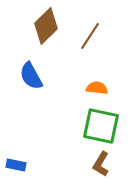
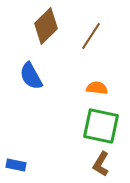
brown line: moved 1 px right
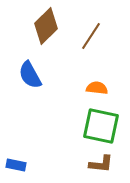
blue semicircle: moved 1 px left, 1 px up
brown L-shape: rotated 115 degrees counterclockwise
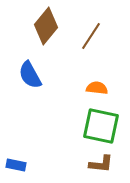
brown diamond: rotated 6 degrees counterclockwise
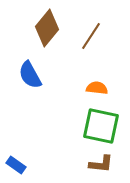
brown diamond: moved 1 px right, 2 px down
blue rectangle: rotated 24 degrees clockwise
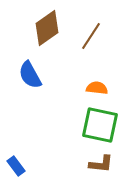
brown diamond: rotated 15 degrees clockwise
green square: moved 1 px left, 1 px up
blue rectangle: moved 1 px down; rotated 18 degrees clockwise
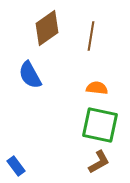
brown line: rotated 24 degrees counterclockwise
brown L-shape: moved 2 px left, 2 px up; rotated 35 degrees counterclockwise
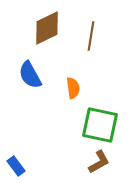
brown diamond: rotated 9 degrees clockwise
orange semicircle: moved 24 px left; rotated 75 degrees clockwise
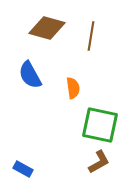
brown diamond: rotated 42 degrees clockwise
blue rectangle: moved 7 px right, 3 px down; rotated 24 degrees counterclockwise
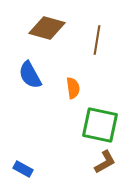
brown line: moved 6 px right, 4 px down
brown L-shape: moved 6 px right
